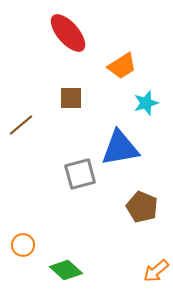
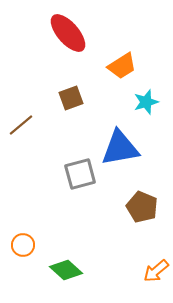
brown square: rotated 20 degrees counterclockwise
cyan star: moved 1 px up
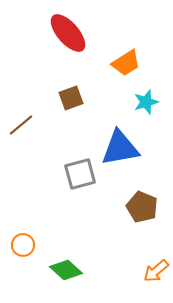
orange trapezoid: moved 4 px right, 3 px up
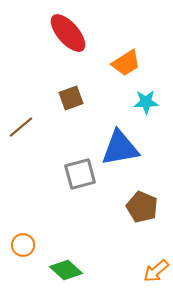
cyan star: rotated 15 degrees clockwise
brown line: moved 2 px down
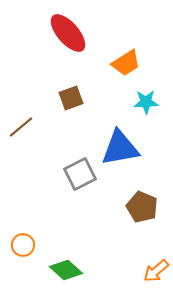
gray square: rotated 12 degrees counterclockwise
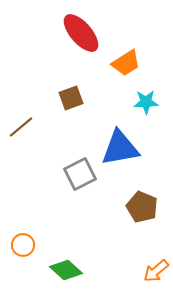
red ellipse: moved 13 px right
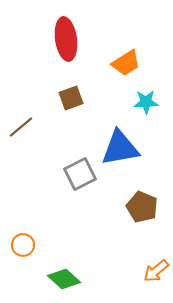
red ellipse: moved 15 px left, 6 px down; rotated 33 degrees clockwise
green diamond: moved 2 px left, 9 px down
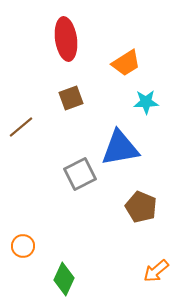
brown pentagon: moved 1 px left
orange circle: moved 1 px down
green diamond: rotated 72 degrees clockwise
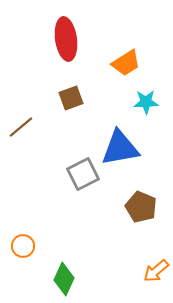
gray square: moved 3 px right
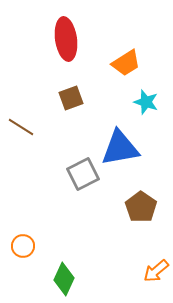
cyan star: rotated 20 degrees clockwise
brown line: rotated 72 degrees clockwise
brown pentagon: rotated 12 degrees clockwise
